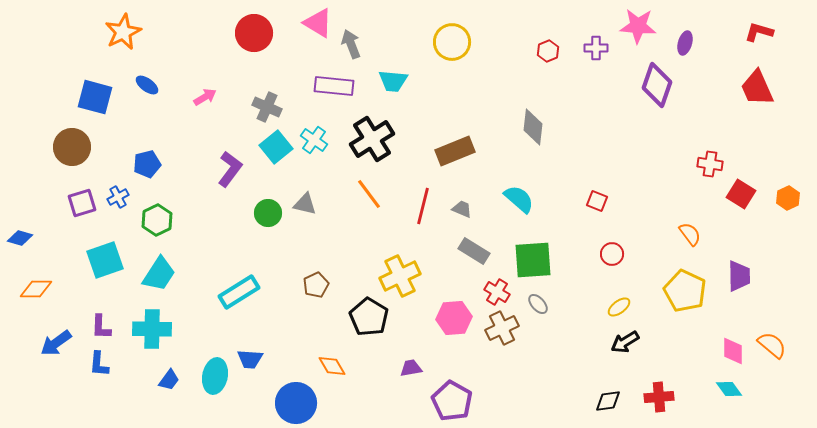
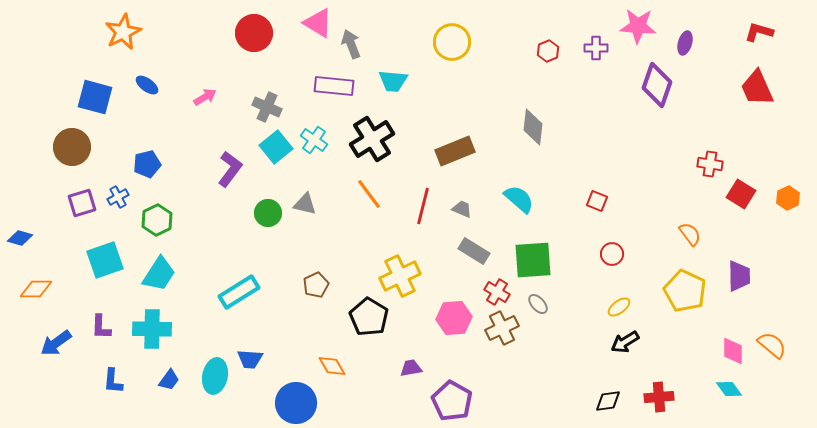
blue L-shape at (99, 364): moved 14 px right, 17 px down
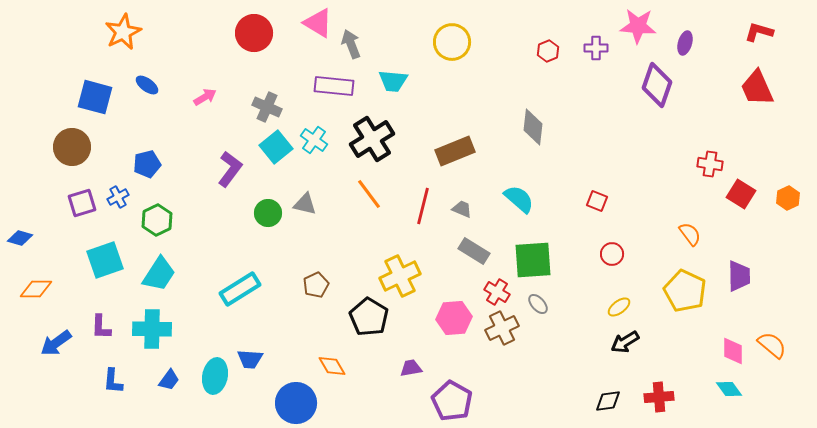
cyan rectangle at (239, 292): moved 1 px right, 3 px up
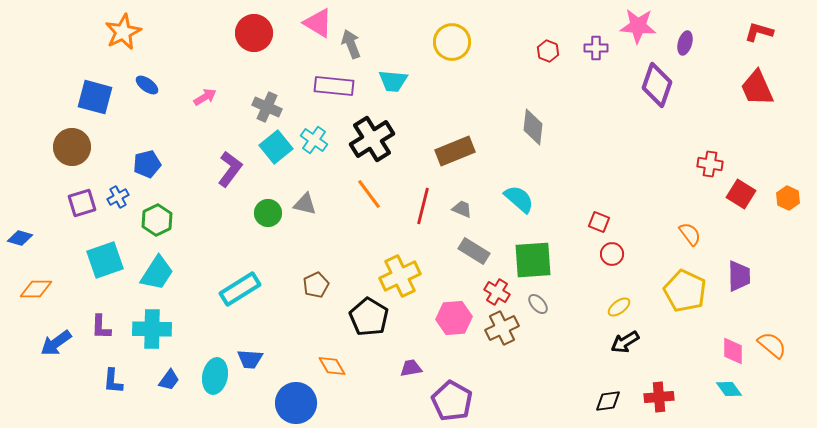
red hexagon at (548, 51): rotated 15 degrees counterclockwise
orange hexagon at (788, 198): rotated 10 degrees counterclockwise
red square at (597, 201): moved 2 px right, 21 px down
cyan trapezoid at (159, 274): moved 2 px left, 1 px up
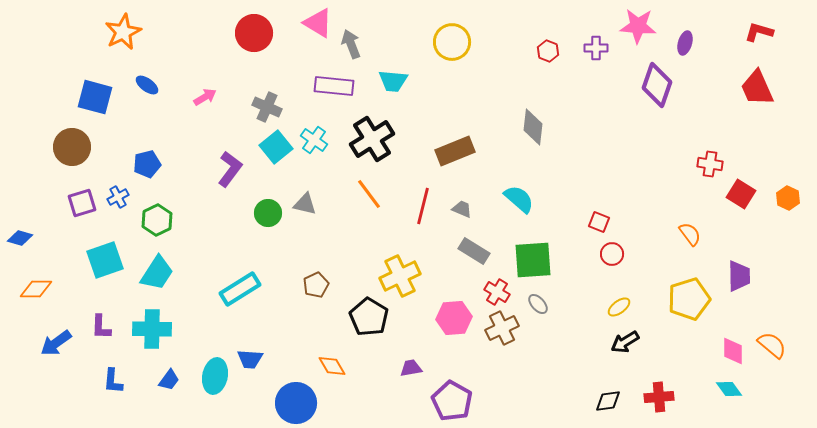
yellow pentagon at (685, 291): moved 4 px right, 8 px down; rotated 30 degrees clockwise
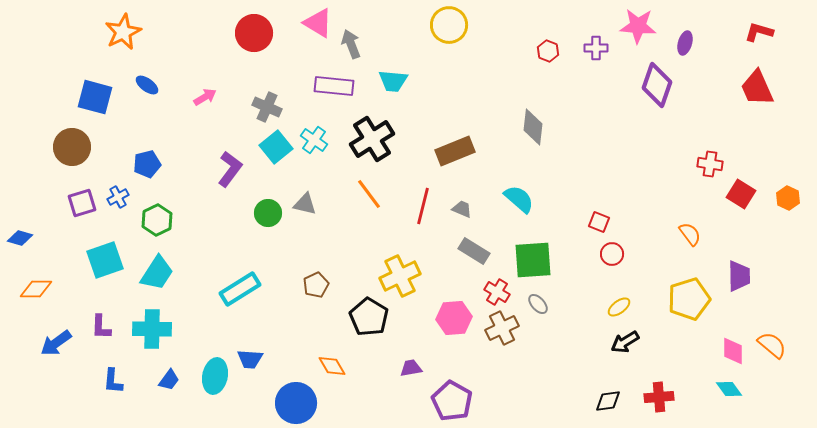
yellow circle at (452, 42): moved 3 px left, 17 px up
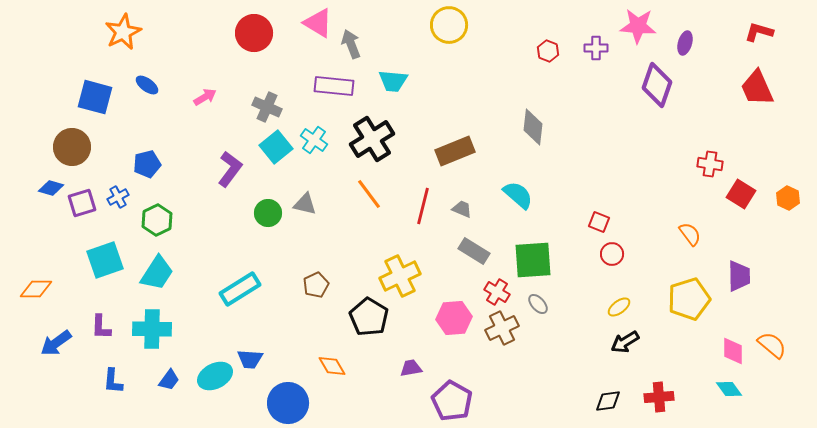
cyan semicircle at (519, 199): moved 1 px left, 4 px up
blue diamond at (20, 238): moved 31 px right, 50 px up
cyan ellipse at (215, 376): rotated 52 degrees clockwise
blue circle at (296, 403): moved 8 px left
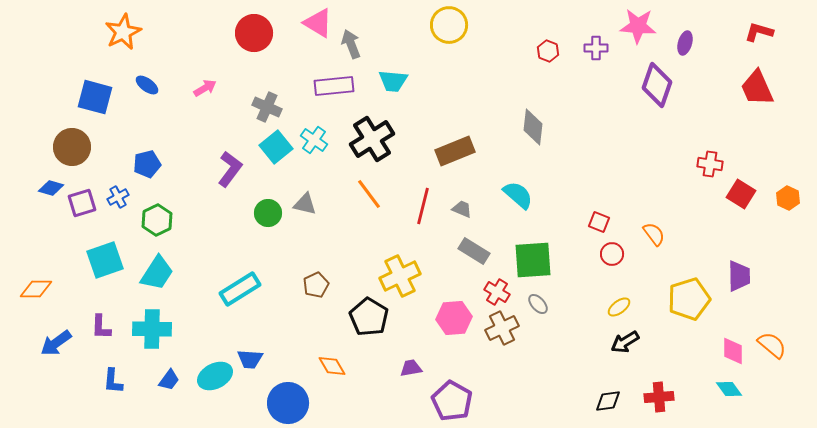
purple rectangle at (334, 86): rotated 12 degrees counterclockwise
pink arrow at (205, 97): moved 9 px up
orange semicircle at (690, 234): moved 36 px left
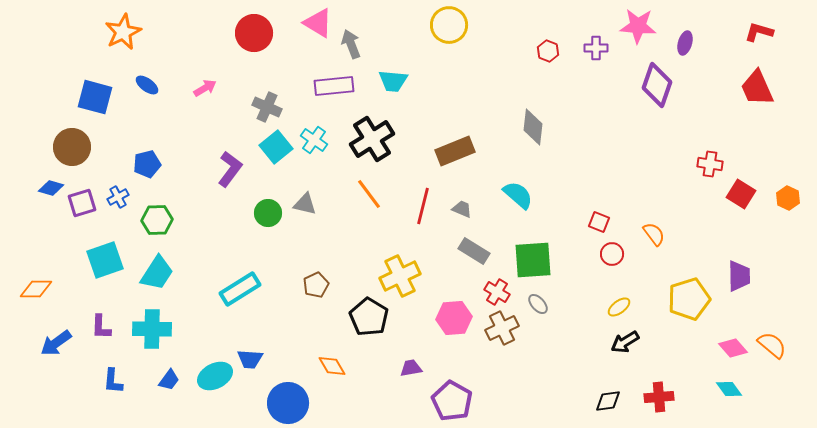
green hexagon at (157, 220): rotated 24 degrees clockwise
pink diamond at (733, 351): moved 3 px up; rotated 40 degrees counterclockwise
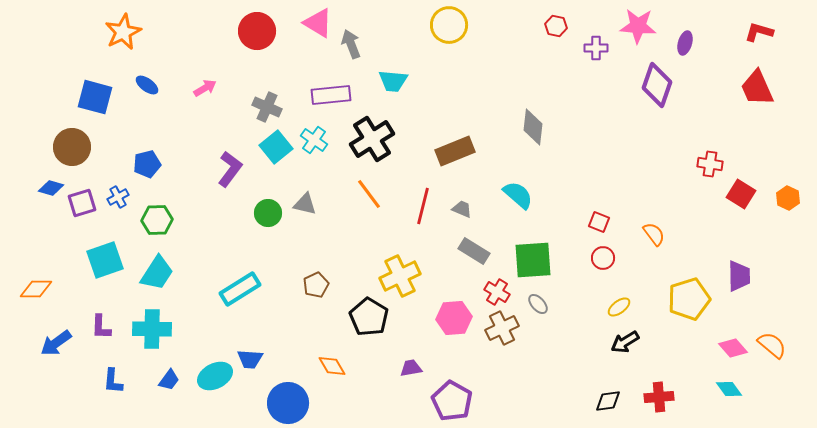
red circle at (254, 33): moved 3 px right, 2 px up
red hexagon at (548, 51): moved 8 px right, 25 px up; rotated 10 degrees counterclockwise
purple rectangle at (334, 86): moved 3 px left, 9 px down
red circle at (612, 254): moved 9 px left, 4 px down
